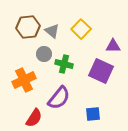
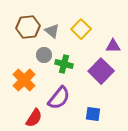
gray circle: moved 1 px down
purple square: rotated 20 degrees clockwise
orange cross: rotated 20 degrees counterclockwise
blue square: rotated 14 degrees clockwise
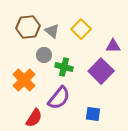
green cross: moved 3 px down
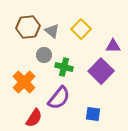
orange cross: moved 2 px down
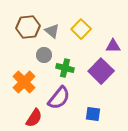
green cross: moved 1 px right, 1 px down
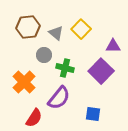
gray triangle: moved 4 px right, 2 px down
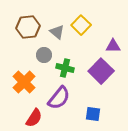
yellow square: moved 4 px up
gray triangle: moved 1 px right, 1 px up
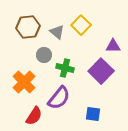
red semicircle: moved 2 px up
